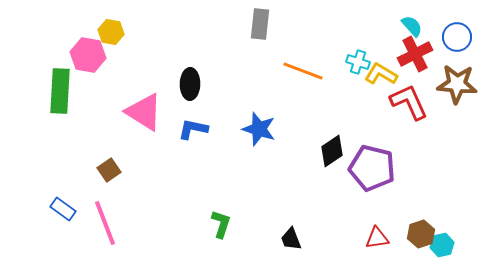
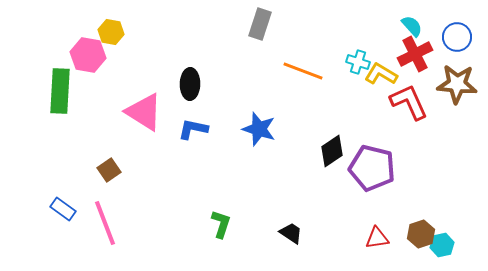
gray rectangle: rotated 12 degrees clockwise
black trapezoid: moved 6 px up; rotated 145 degrees clockwise
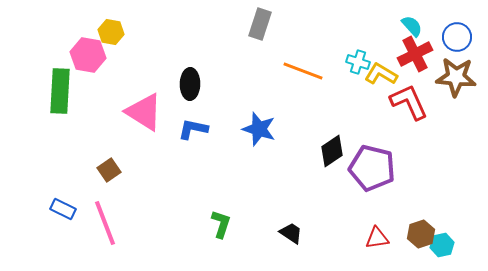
brown star: moved 1 px left, 7 px up
blue rectangle: rotated 10 degrees counterclockwise
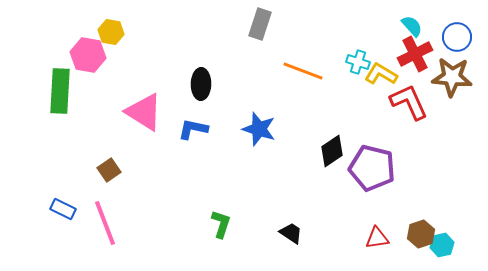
brown star: moved 4 px left
black ellipse: moved 11 px right
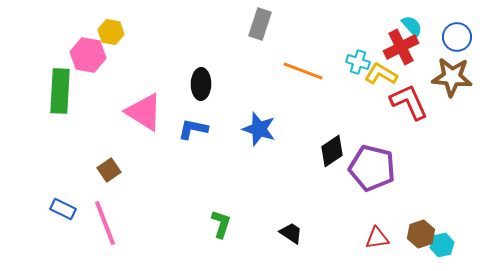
red cross: moved 14 px left, 7 px up
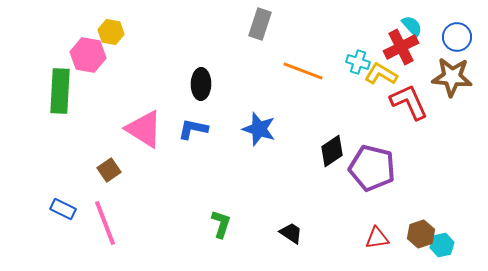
pink triangle: moved 17 px down
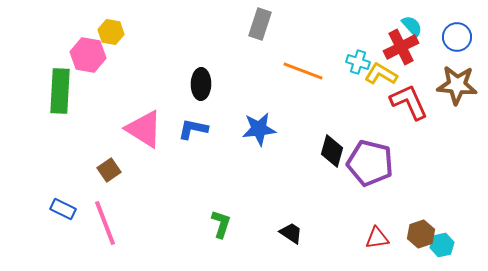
brown star: moved 5 px right, 8 px down
blue star: rotated 24 degrees counterclockwise
black diamond: rotated 40 degrees counterclockwise
purple pentagon: moved 2 px left, 5 px up
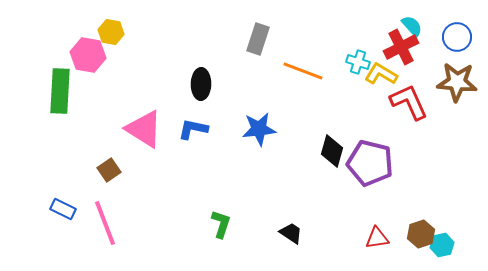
gray rectangle: moved 2 px left, 15 px down
brown star: moved 3 px up
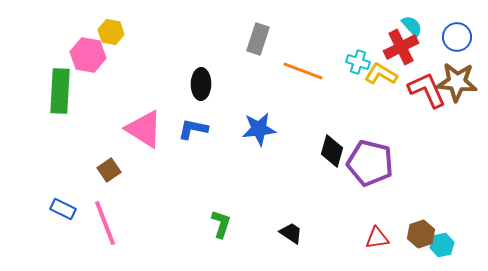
red L-shape: moved 18 px right, 12 px up
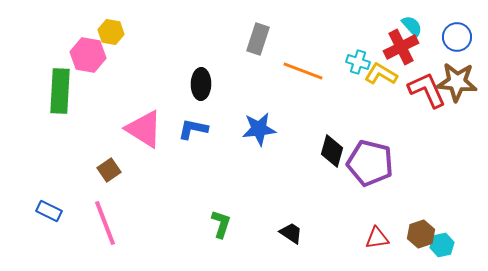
blue rectangle: moved 14 px left, 2 px down
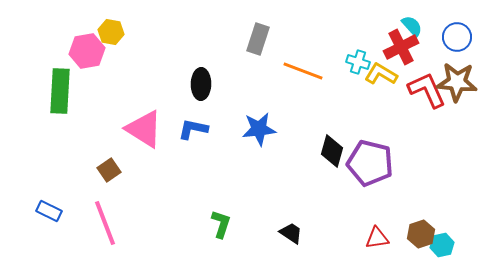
pink hexagon: moved 1 px left, 4 px up; rotated 20 degrees counterclockwise
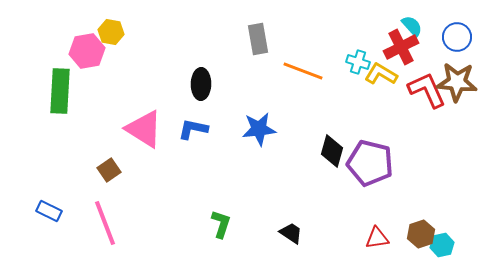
gray rectangle: rotated 28 degrees counterclockwise
